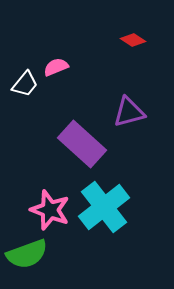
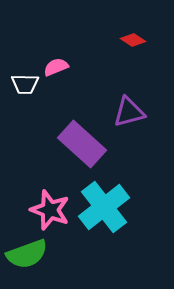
white trapezoid: rotated 52 degrees clockwise
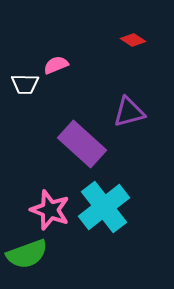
pink semicircle: moved 2 px up
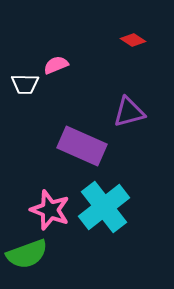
purple rectangle: moved 2 px down; rotated 18 degrees counterclockwise
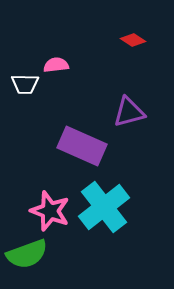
pink semicircle: rotated 15 degrees clockwise
pink star: moved 1 px down
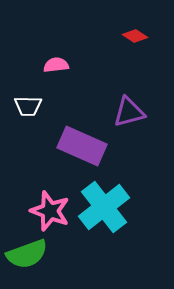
red diamond: moved 2 px right, 4 px up
white trapezoid: moved 3 px right, 22 px down
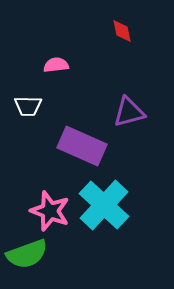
red diamond: moved 13 px left, 5 px up; rotated 45 degrees clockwise
cyan cross: moved 2 px up; rotated 9 degrees counterclockwise
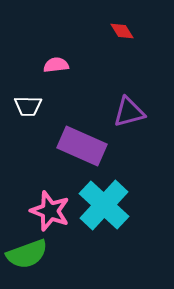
red diamond: rotated 20 degrees counterclockwise
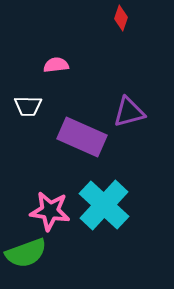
red diamond: moved 1 px left, 13 px up; rotated 50 degrees clockwise
purple rectangle: moved 9 px up
pink star: rotated 12 degrees counterclockwise
green semicircle: moved 1 px left, 1 px up
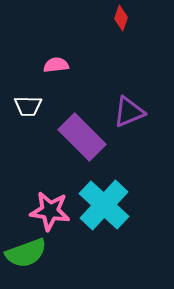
purple triangle: rotated 8 degrees counterclockwise
purple rectangle: rotated 21 degrees clockwise
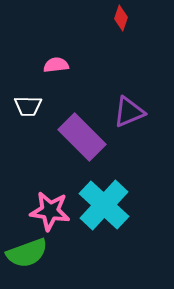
green semicircle: moved 1 px right
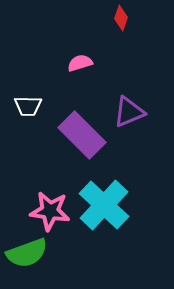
pink semicircle: moved 24 px right, 2 px up; rotated 10 degrees counterclockwise
purple rectangle: moved 2 px up
